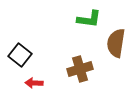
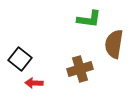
brown semicircle: moved 2 px left, 1 px down
black square: moved 4 px down
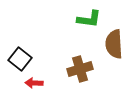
brown semicircle: rotated 12 degrees counterclockwise
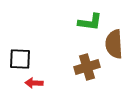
green L-shape: moved 1 px right, 3 px down
black square: rotated 35 degrees counterclockwise
brown cross: moved 7 px right, 2 px up
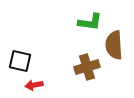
brown semicircle: moved 1 px down
black square: moved 2 px down; rotated 10 degrees clockwise
red arrow: moved 2 px down; rotated 12 degrees counterclockwise
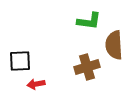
green L-shape: moved 1 px left, 1 px up
black square: rotated 15 degrees counterclockwise
red arrow: moved 2 px right, 1 px up
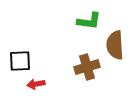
brown semicircle: moved 1 px right
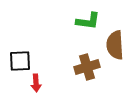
green L-shape: moved 1 px left
red arrow: moved 1 px up; rotated 84 degrees counterclockwise
